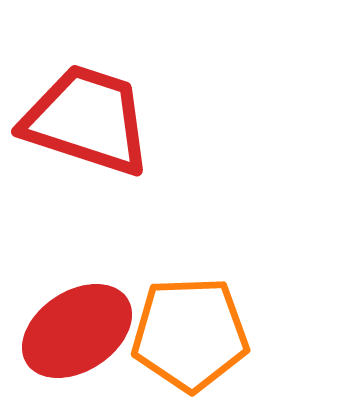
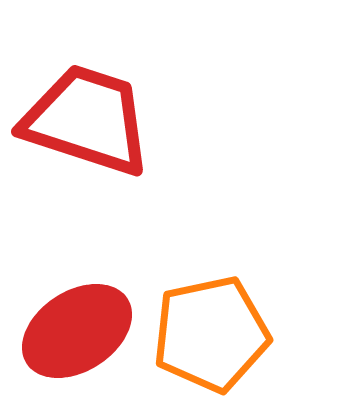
orange pentagon: moved 21 px right; rotated 10 degrees counterclockwise
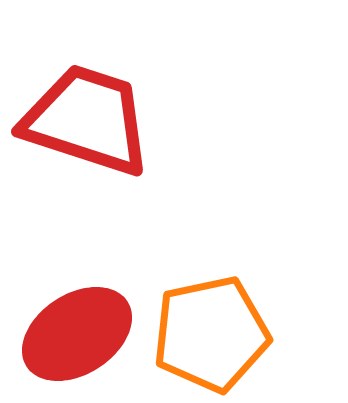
red ellipse: moved 3 px down
